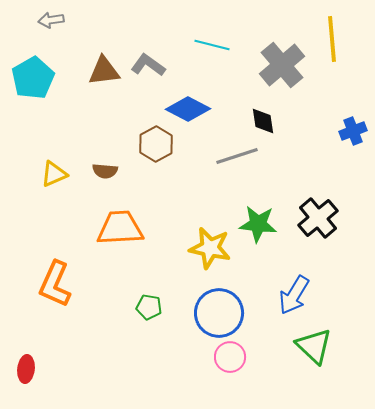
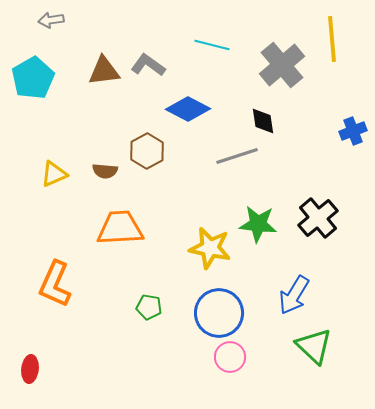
brown hexagon: moved 9 px left, 7 px down
red ellipse: moved 4 px right
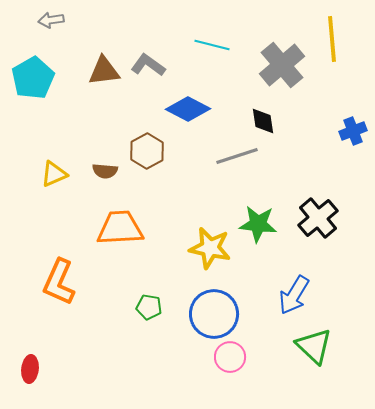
orange L-shape: moved 4 px right, 2 px up
blue circle: moved 5 px left, 1 px down
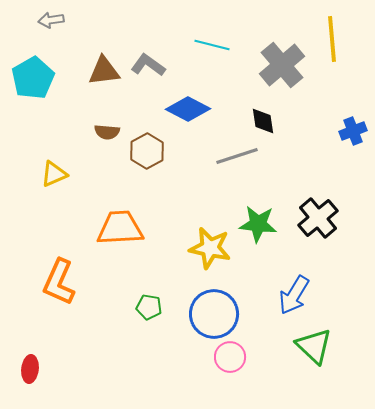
brown semicircle: moved 2 px right, 39 px up
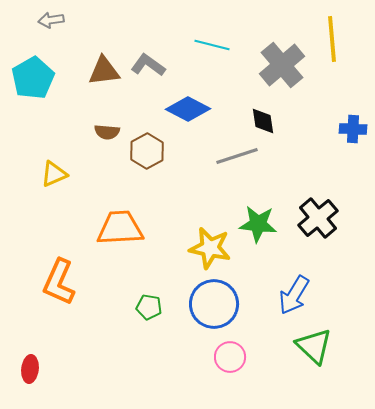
blue cross: moved 2 px up; rotated 24 degrees clockwise
blue circle: moved 10 px up
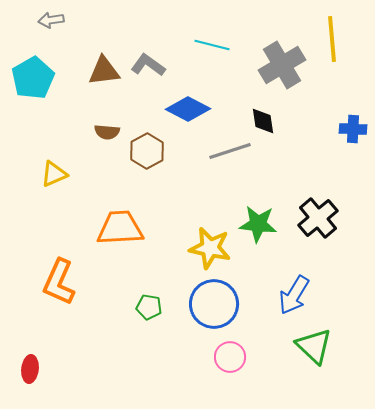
gray cross: rotated 9 degrees clockwise
gray line: moved 7 px left, 5 px up
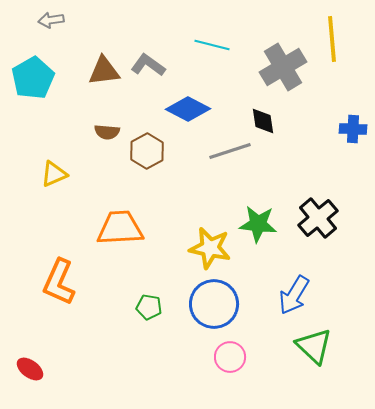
gray cross: moved 1 px right, 2 px down
red ellipse: rotated 60 degrees counterclockwise
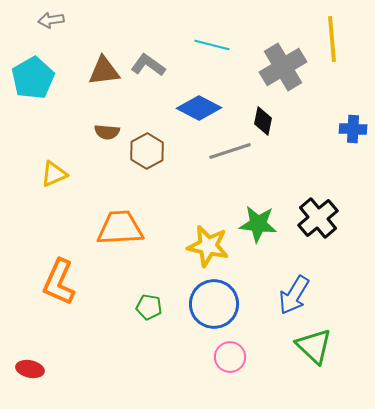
blue diamond: moved 11 px right, 1 px up
black diamond: rotated 20 degrees clockwise
yellow star: moved 2 px left, 2 px up
red ellipse: rotated 24 degrees counterclockwise
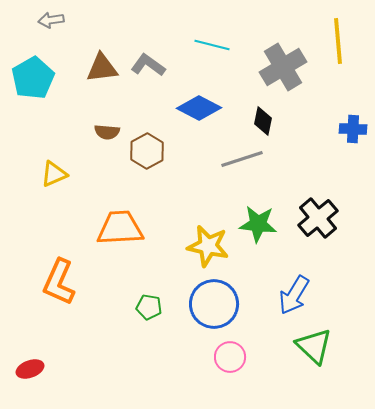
yellow line: moved 6 px right, 2 px down
brown triangle: moved 2 px left, 3 px up
gray line: moved 12 px right, 8 px down
red ellipse: rotated 32 degrees counterclockwise
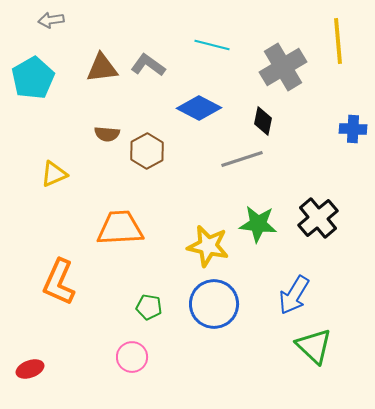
brown semicircle: moved 2 px down
pink circle: moved 98 px left
